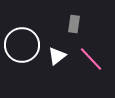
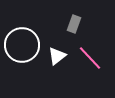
gray rectangle: rotated 12 degrees clockwise
pink line: moved 1 px left, 1 px up
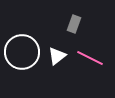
white circle: moved 7 px down
pink line: rotated 20 degrees counterclockwise
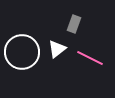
white triangle: moved 7 px up
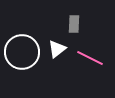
gray rectangle: rotated 18 degrees counterclockwise
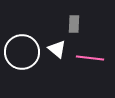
white triangle: rotated 42 degrees counterclockwise
pink line: rotated 20 degrees counterclockwise
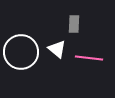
white circle: moved 1 px left
pink line: moved 1 px left
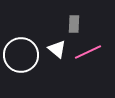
white circle: moved 3 px down
pink line: moved 1 px left, 6 px up; rotated 32 degrees counterclockwise
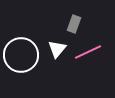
gray rectangle: rotated 18 degrees clockwise
white triangle: rotated 30 degrees clockwise
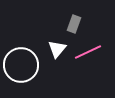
white circle: moved 10 px down
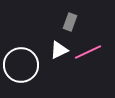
gray rectangle: moved 4 px left, 2 px up
white triangle: moved 2 px right, 1 px down; rotated 24 degrees clockwise
